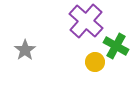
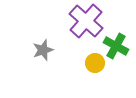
gray star: moved 18 px right; rotated 15 degrees clockwise
yellow circle: moved 1 px down
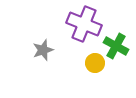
purple cross: moved 2 px left, 3 px down; rotated 20 degrees counterclockwise
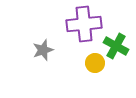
purple cross: rotated 28 degrees counterclockwise
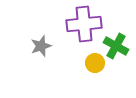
gray star: moved 2 px left, 4 px up
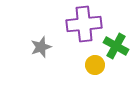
gray star: moved 1 px down
yellow circle: moved 2 px down
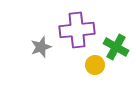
purple cross: moved 7 px left, 6 px down
green cross: moved 1 px down
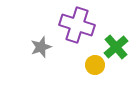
purple cross: moved 5 px up; rotated 24 degrees clockwise
green cross: rotated 20 degrees clockwise
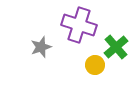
purple cross: moved 2 px right
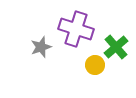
purple cross: moved 3 px left, 4 px down
